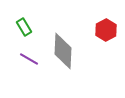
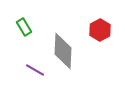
red hexagon: moved 6 px left
purple line: moved 6 px right, 11 px down
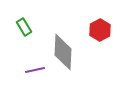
gray diamond: moved 1 px down
purple line: rotated 42 degrees counterclockwise
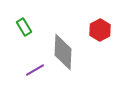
purple line: rotated 18 degrees counterclockwise
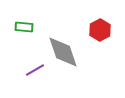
green rectangle: rotated 54 degrees counterclockwise
gray diamond: rotated 21 degrees counterclockwise
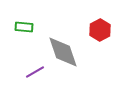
purple line: moved 2 px down
